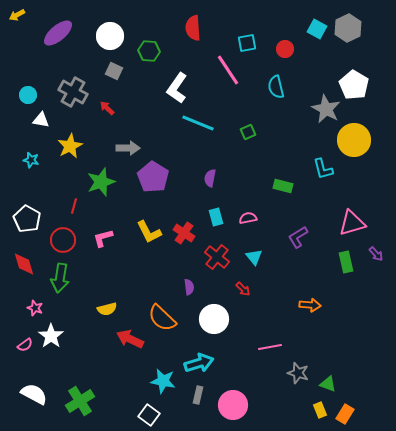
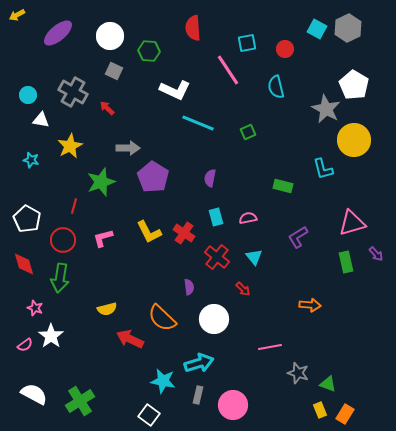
white L-shape at (177, 88): moved 2 px left, 2 px down; rotated 100 degrees counterclockwise
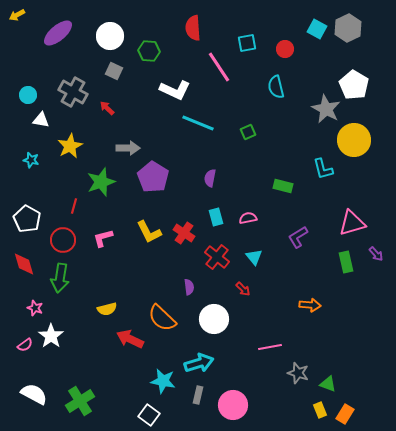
pink line at (228, 70): moved 9 px left, 3 px up
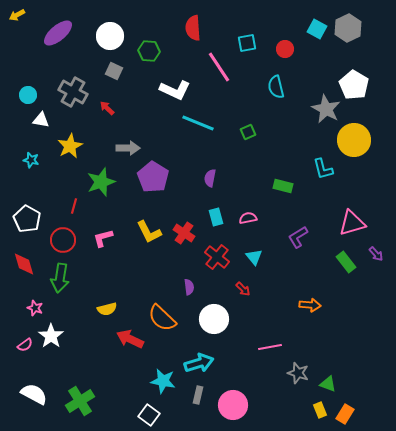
green rectangle at (346, 262): rotated 25 degrees counterclockwise
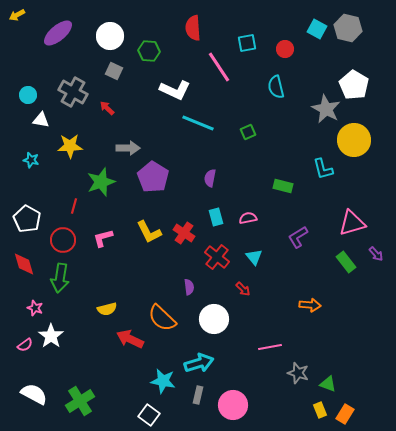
gray hexagon at (348, 28): rotated 20 degrees counterclockwise
yellow star at (70, 146): rotated 25 degrees clockwise
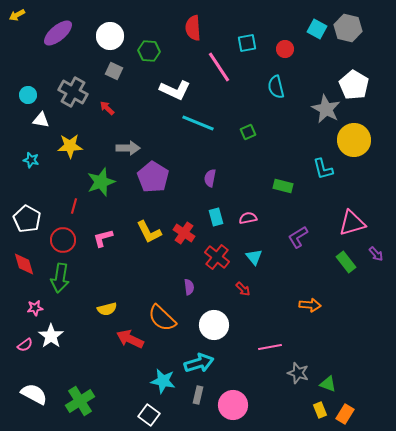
pink star at (35, 308): rotated 28 degrees counterclockwise
white circle at (214, 319): moved 6 px down
